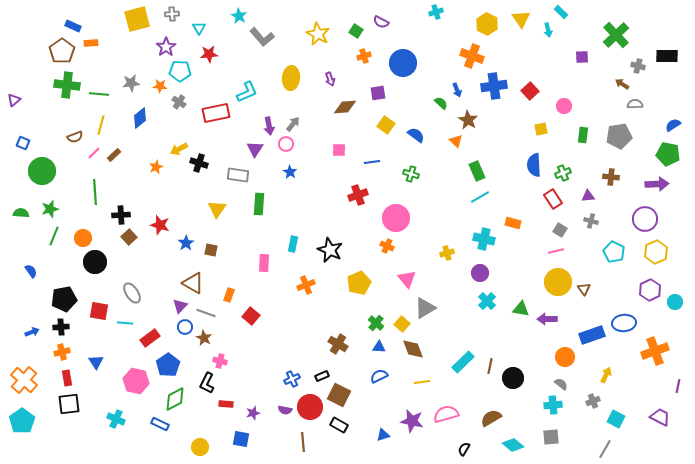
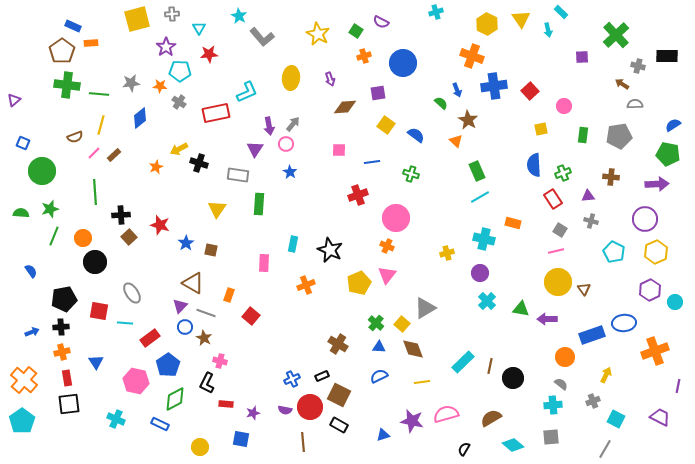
pink triangle at (407, 279): moved 20 px left, 4 px up; rotated 18 degrees clockwise
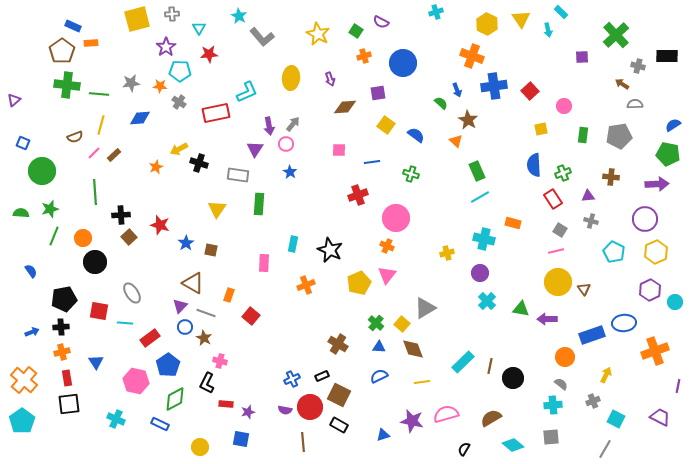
blue diamond at (140, 118): rotated 35 degrees clockwise
purple star at (253, 413): moved 5 px left, 1 px up
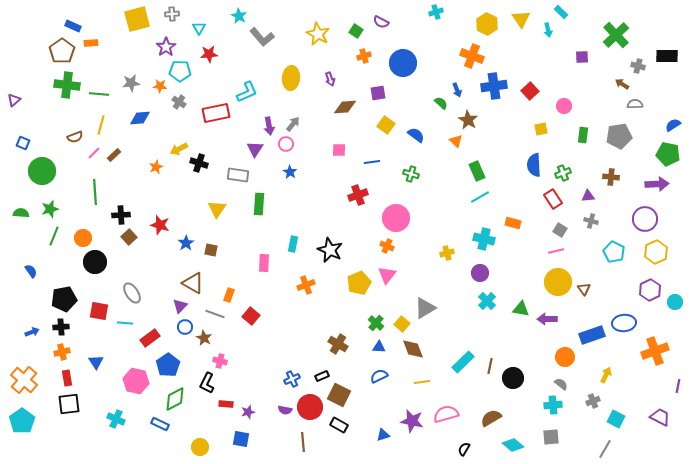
gray line at (206, 313): moved 9 px right, 1 px down
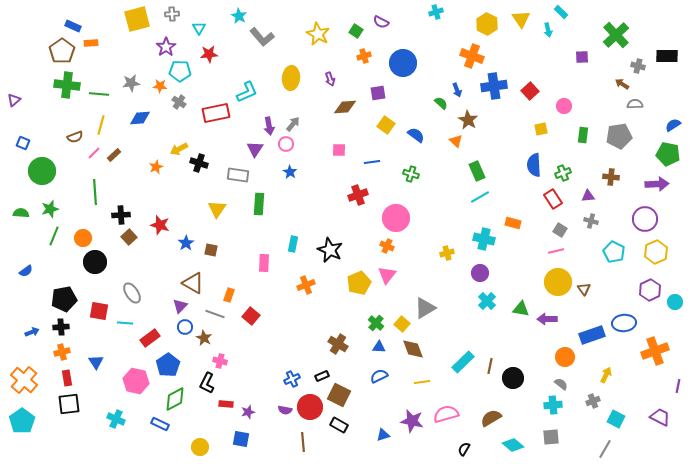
blue semicircle at (31, 271): moved 5 px left; rotated 88 degrees clockwise
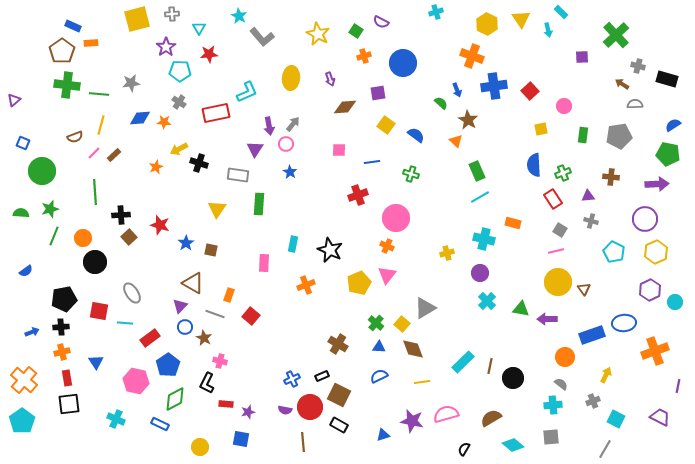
black rectangle at (667, 56): moved 23 px down; rotated 15 degrees clockwise
orange star at (160, 86): moved 4 px right, 36 px down
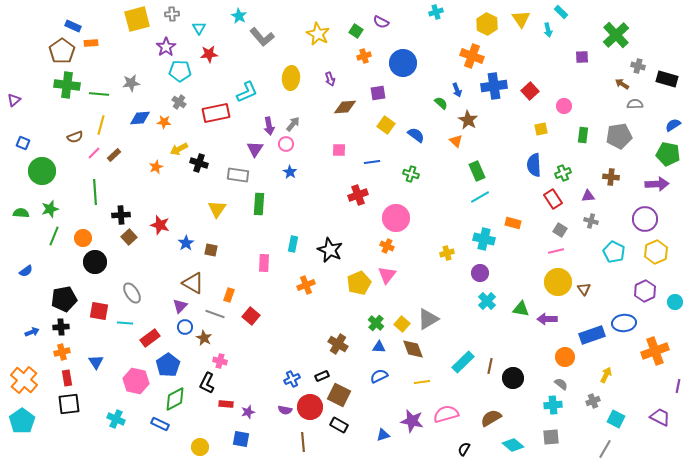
purple hexagon at (650, 290): moved 5 px left, 1 px down
gray triangle at (425, 308): moved 3 px right, 11 px down
